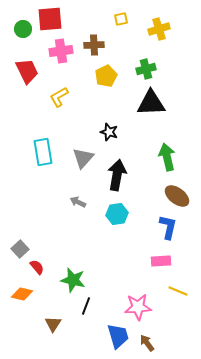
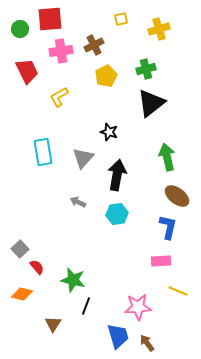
green circle: moved 3 px left
brown cross: rotated 24 degrees counterclockwise
black triangle: rotated 36 degrees counterclockwise
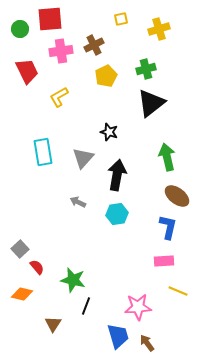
pink rectangle: moved 3 px right
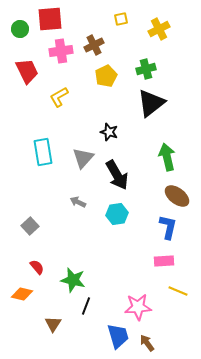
yellow cross: rotated 10 degrees counterclockwise
black arrow: rotated 140 degrees clockwise
gray square: moved 10 px right, 23 px up
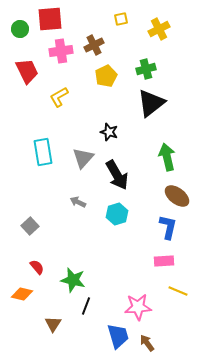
cyan hexagon: rotated 10 degrees counterclockwise
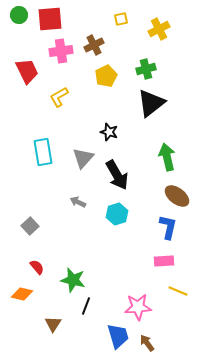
green circle: moved 1 px left, 14 px up
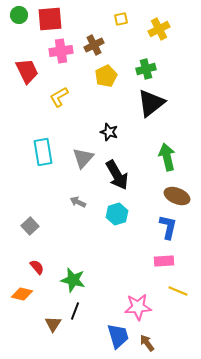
brown ellipse: rotated 15 degrees counterclockwise
black line: moved 11 px left, 5 px down
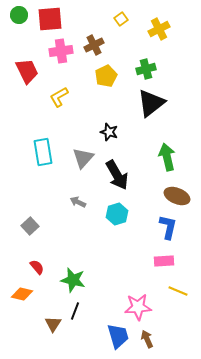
yellow square: rotated 24 degrees counterclockwise
brown arrow: moved 4 px up; rotated 12 degrees clockwise
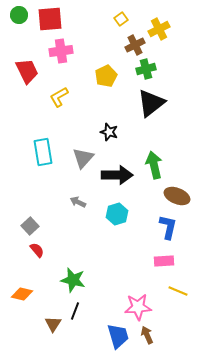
brown cross: moved 41 px right
green arrow: moved 13 px left, 8 px down
black arrow: rotated 60 degrees counterclockwise
red semicircle: moved 17 px up
brown arrow: moved 4 px up
